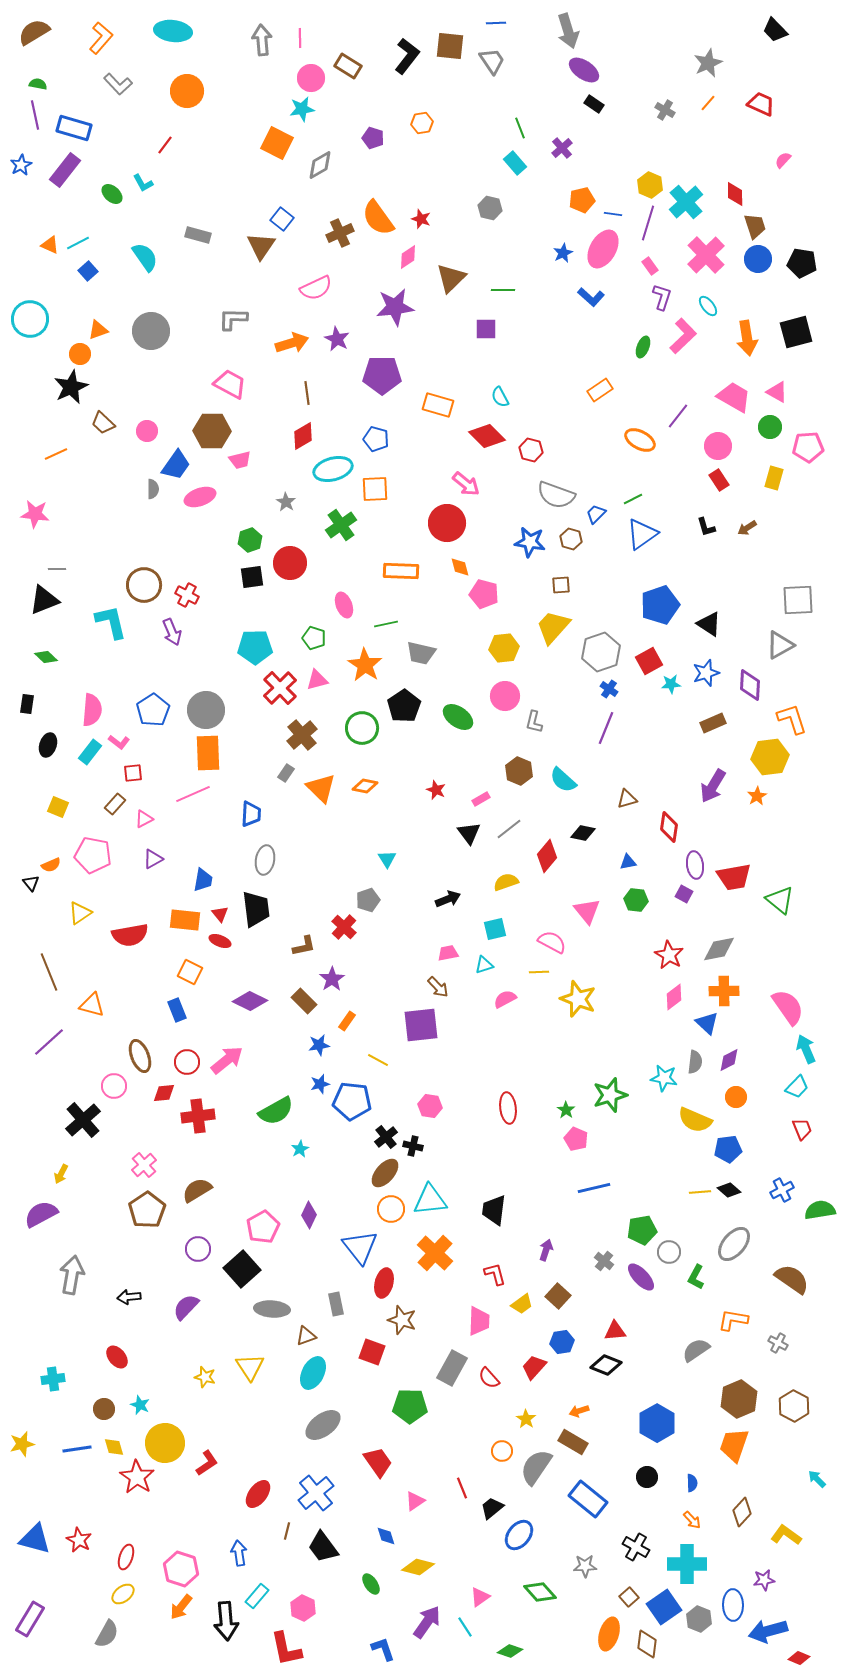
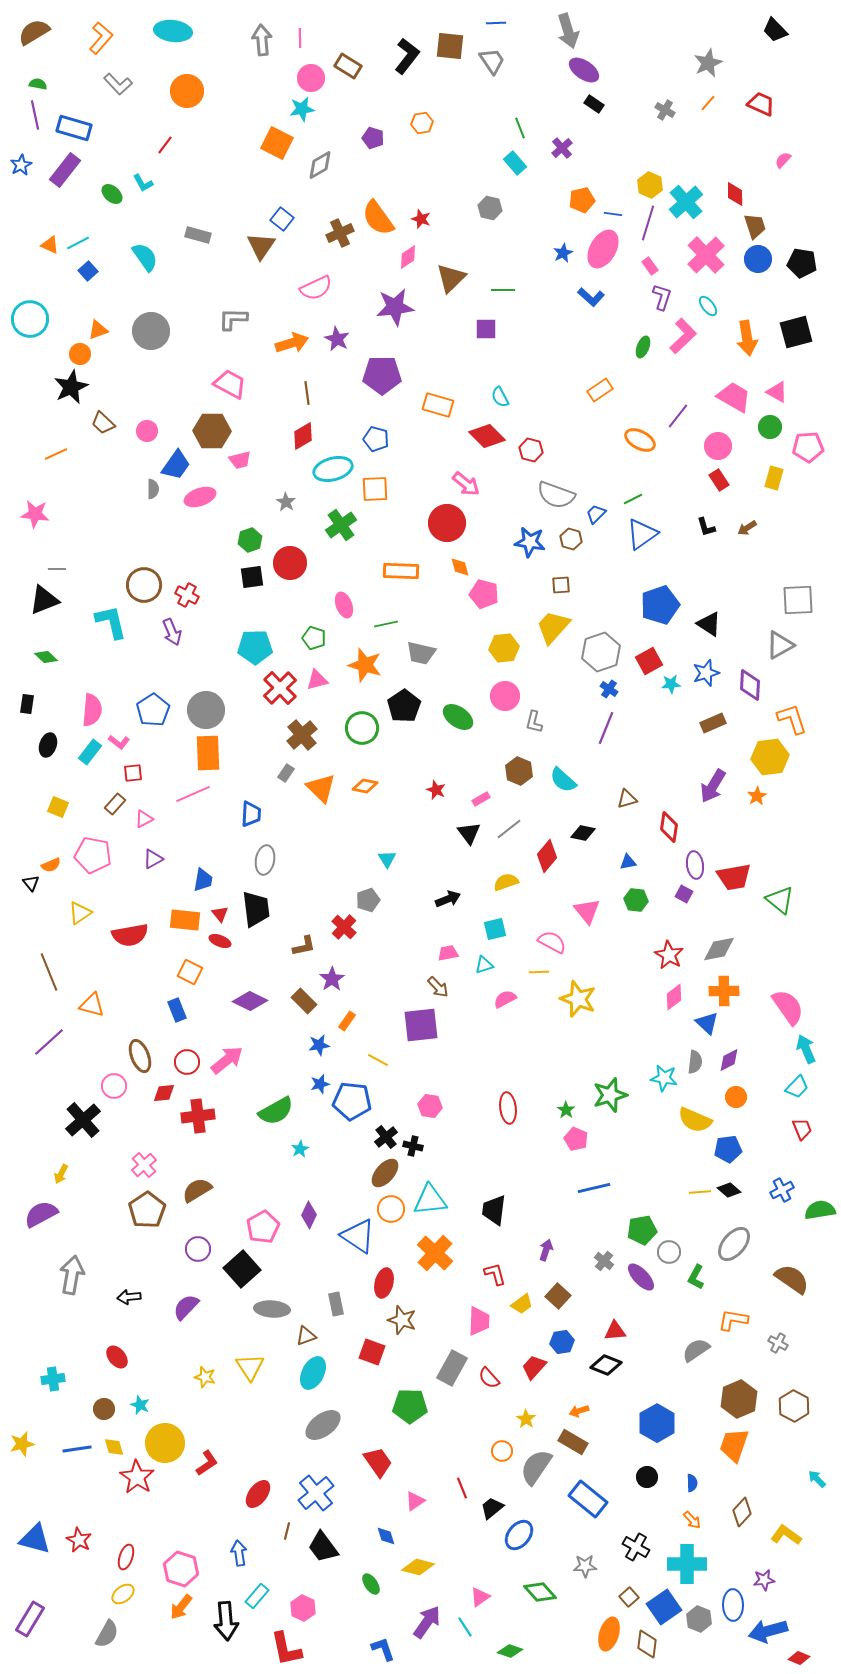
orange star at (365, 665): rotated 16 degrees counterclockwise
blue triangle at (360, 1247): moved 2 px left, 11 px up; rotated 18 degrees counterclockwise
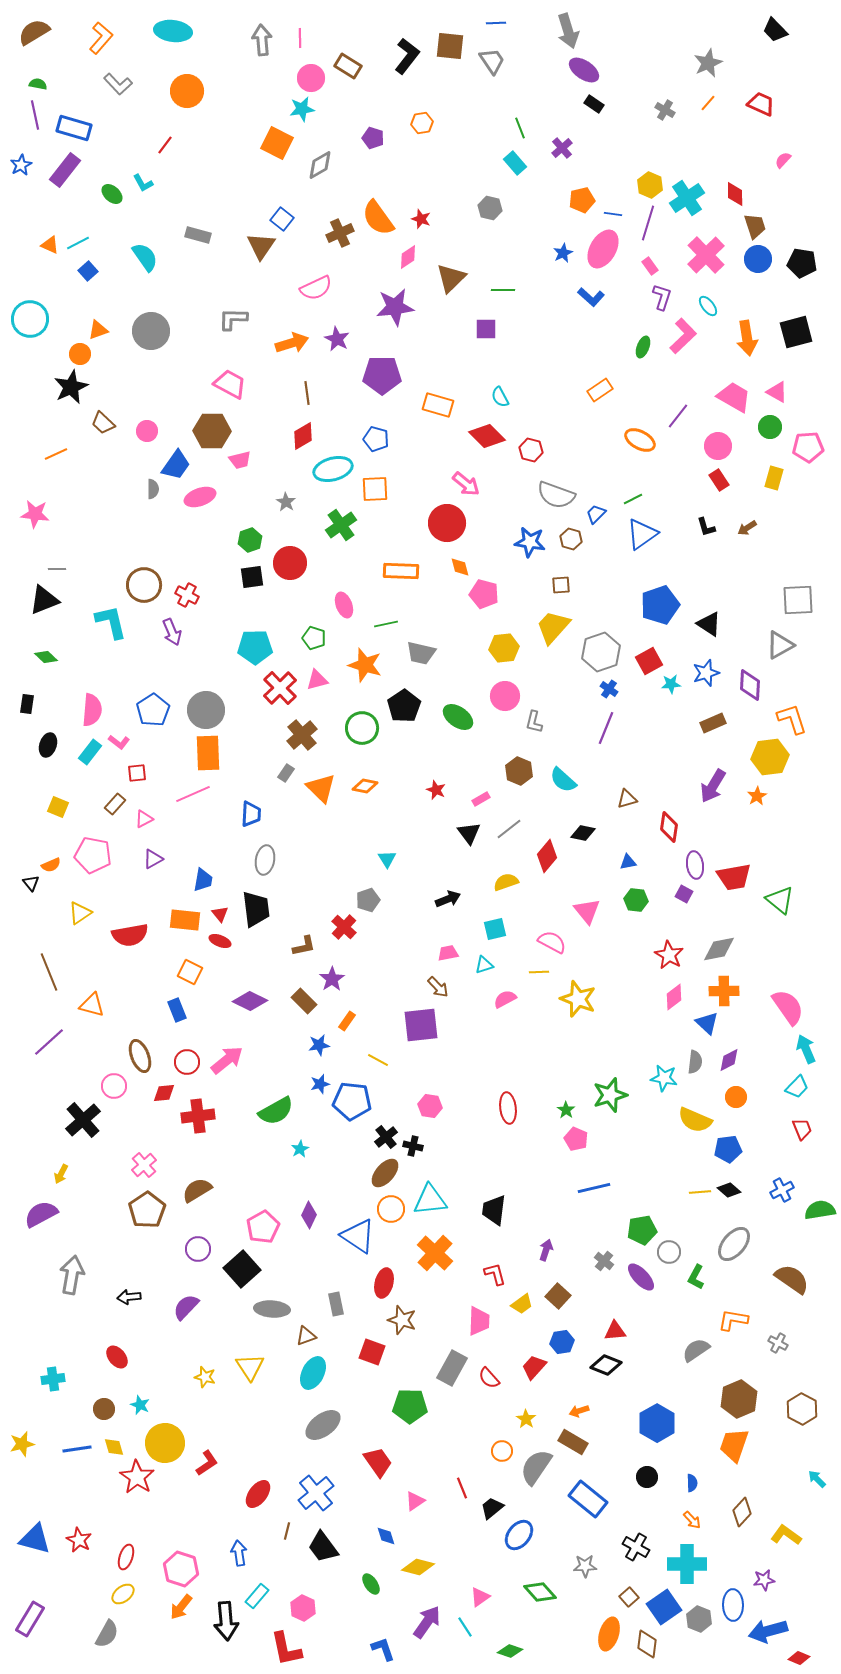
cyan cross at (686, 202): moved 1 px right, 4 px up; rotated 8 degrees clockwise
red square at (133, 773): moved 4 px right
brown hexagon at (794, 1406): moved 8 px right, 3 px down
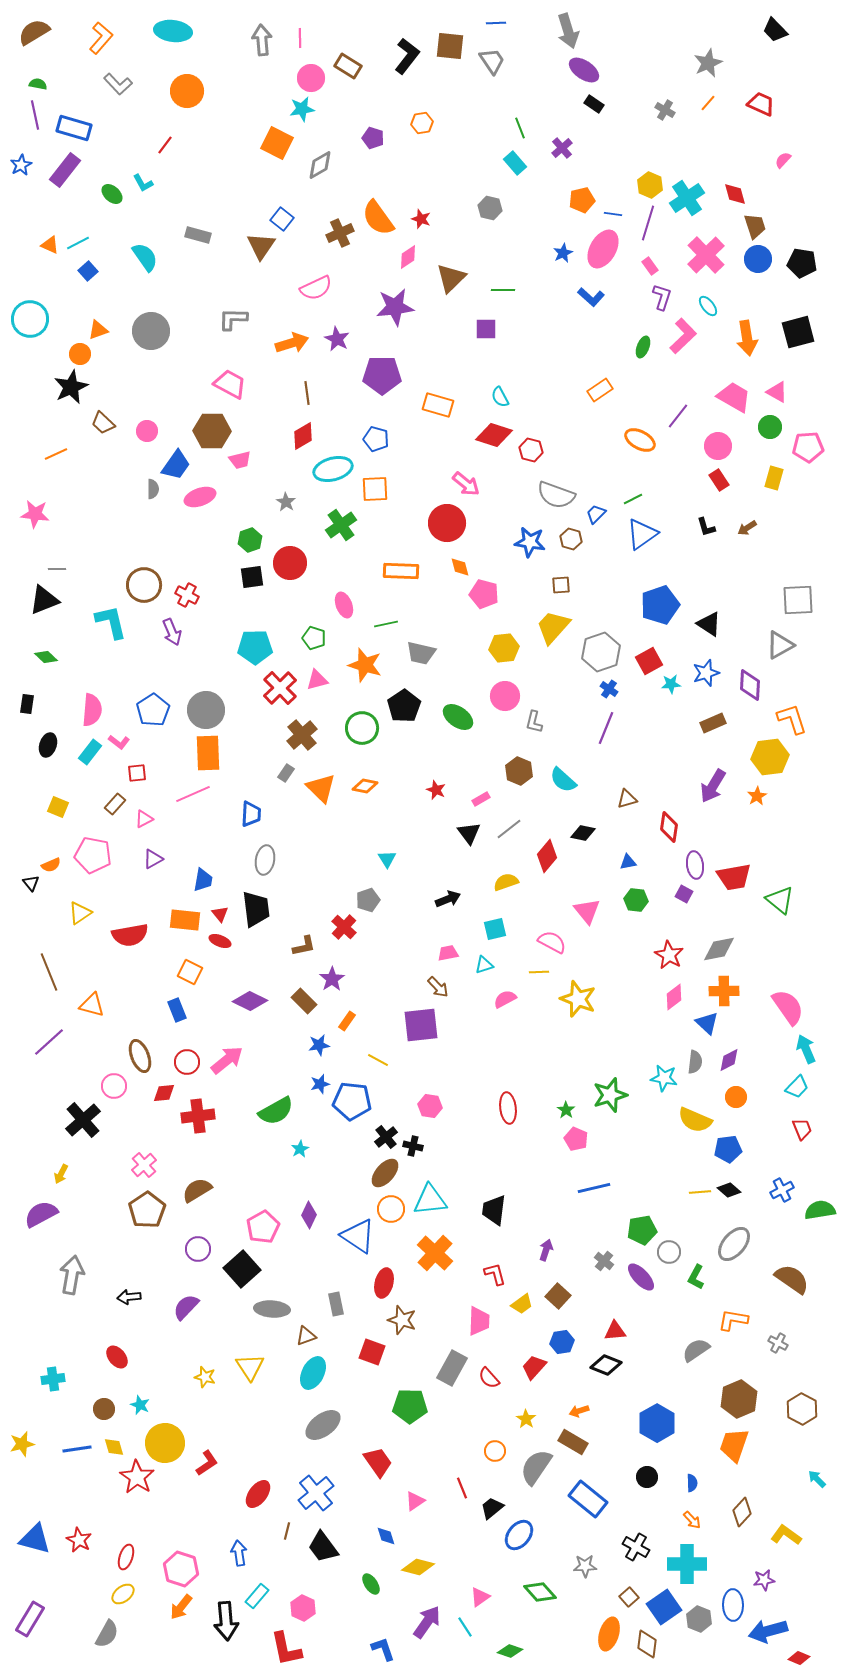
red diamond at (735, 194): rotated 15 degrees counterclockwise
black square at (796, 332): moved 2 px right
red diamond at (487, 436): moved 7 px right, 1 px up; rotated 27 degrees counterclockwise
orange circle at (502, 1451): moved 7 px left
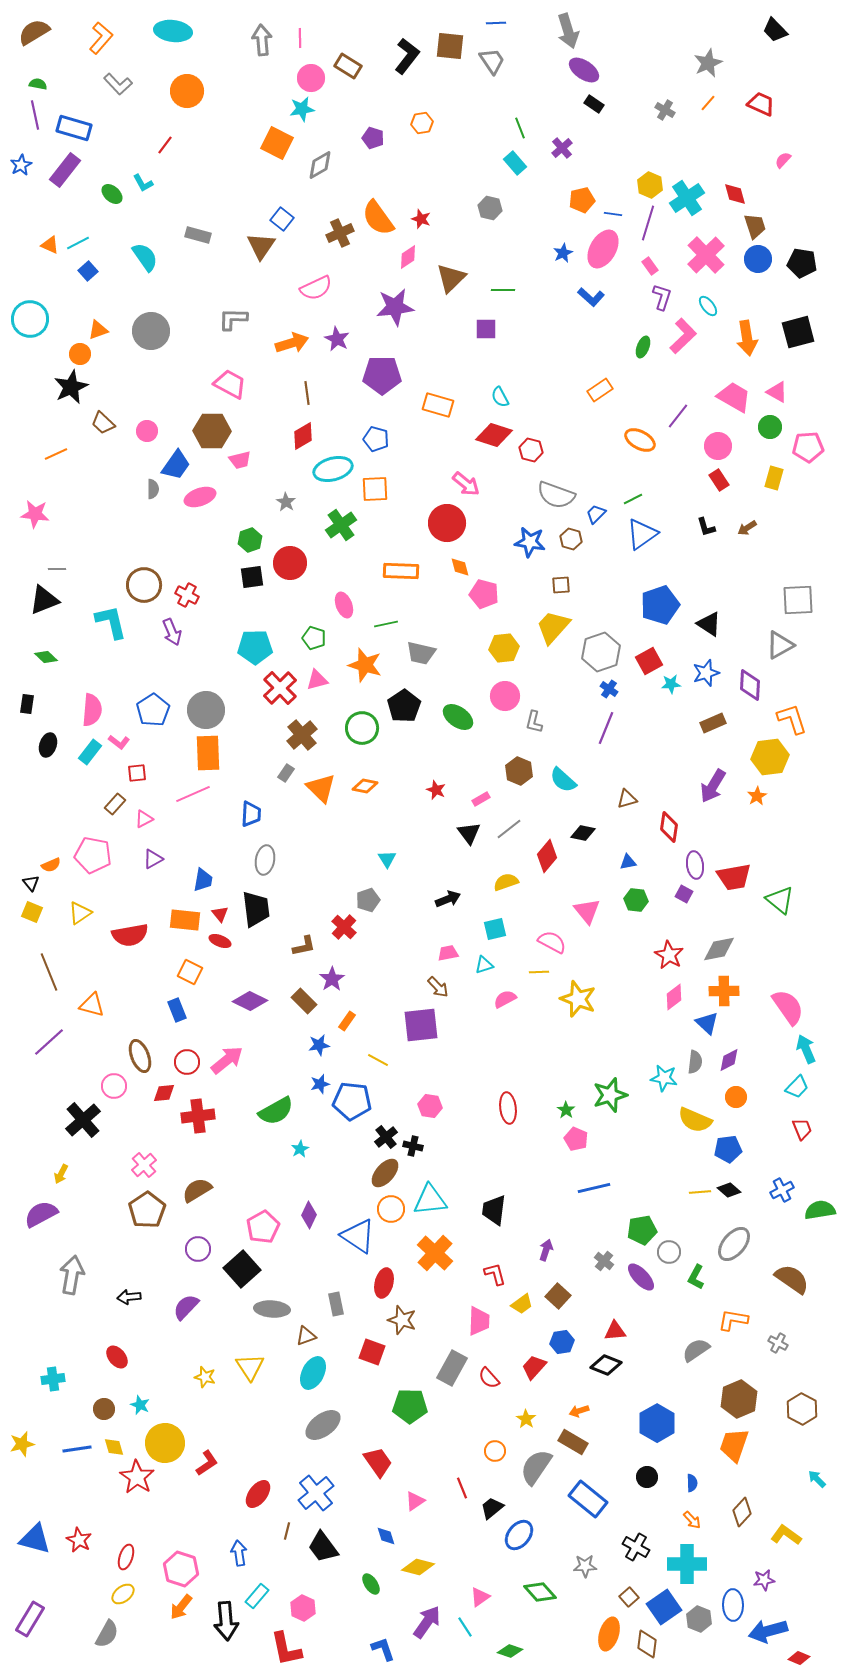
yellow square at (58, 807): moved 26 px left, 105 px down
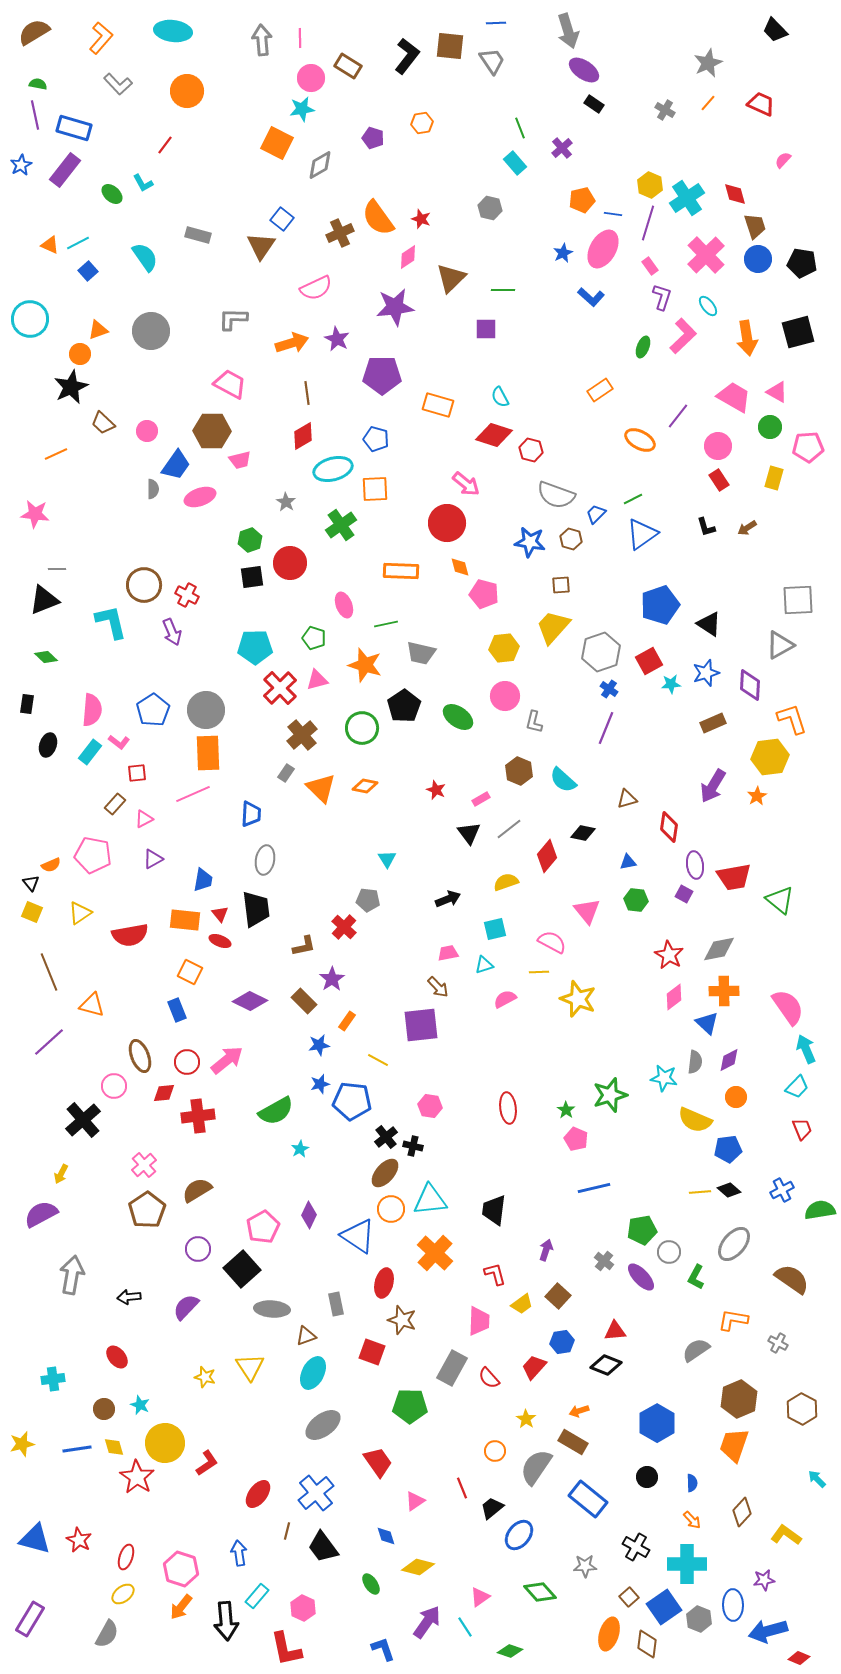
gray pentagon at (368, 900): rotated 25 degrees clockwise
